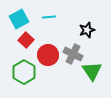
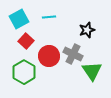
red square: moved 1 px down
red circle: moved 1 px right, 1 px down
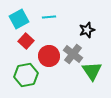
gray cross: rotated 12 degrees clockwise
green hexagon: moved 2 px right, 3 px down; rotated 20 degrees clockwise
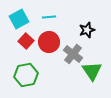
red circle: moved 14 px up
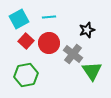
red circle: moved 1 px down
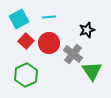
green hexagon: rotated 15 degrees counterclockwise
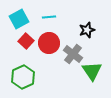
green hexagon: moved 3 px left, 2 px down
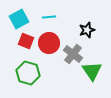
red square: rotated 21 degrees counterclockwise
green hexagon: moved 5 px right, 4 px up; rotated 20 degrees counterclockwise
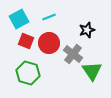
cyan line: rotated 16 degrees counterclockwise
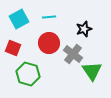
cyan line: rotated 16 degrees clockwise
black star: moved 3 px left, 1 px up
red square: moved 13 px left, 7 px down
green hexagon: moved 1 px down
